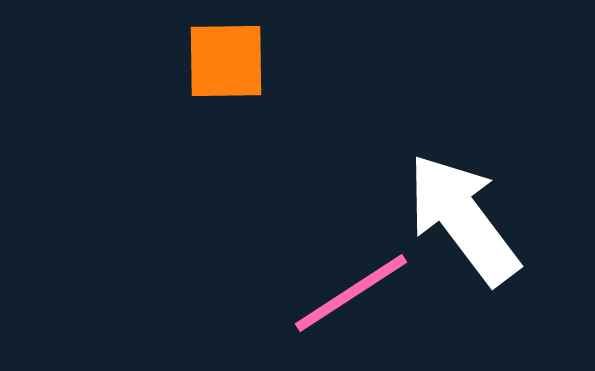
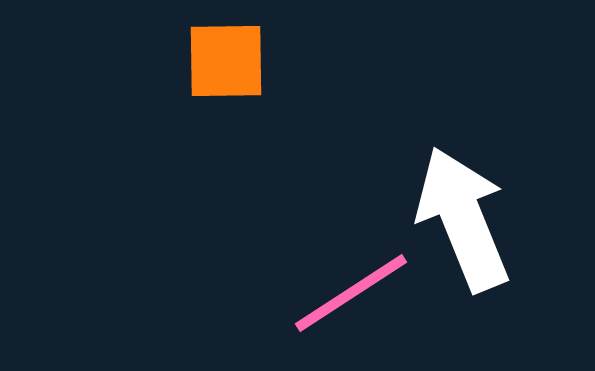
white arrow: rotated 15 degrees clockwise
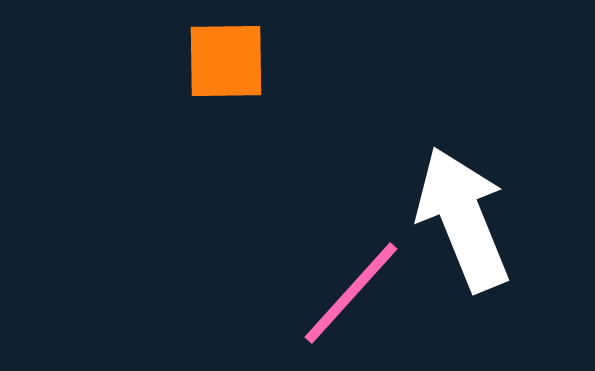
pink line: rotated 15 degrees counterclockwise
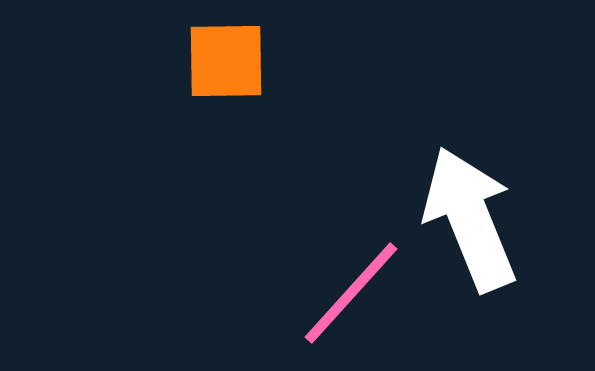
white arrow: moved 7 px right
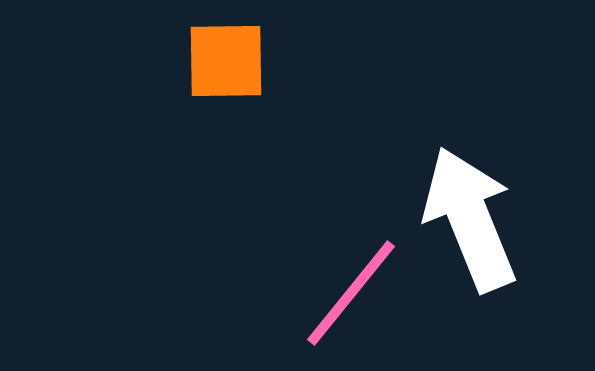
pink line: rotated 3 degrees counterclockwise
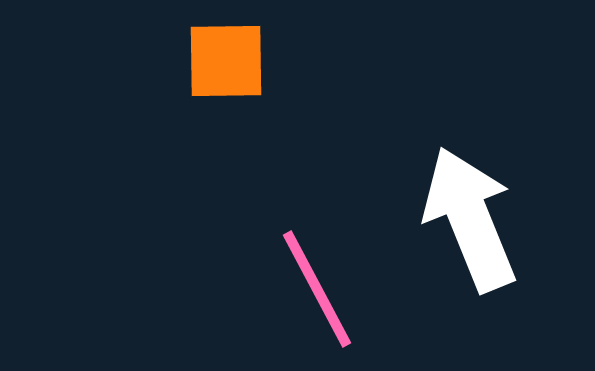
pink line: moved 34 px left, 4 px up; rotated 67 degrees counterclockwise
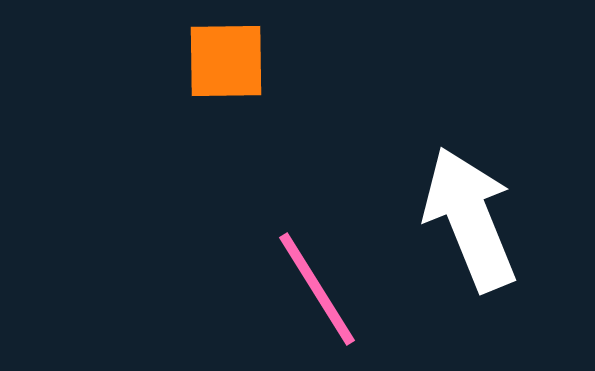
pink line: rotated 4 degrees counterclockwise
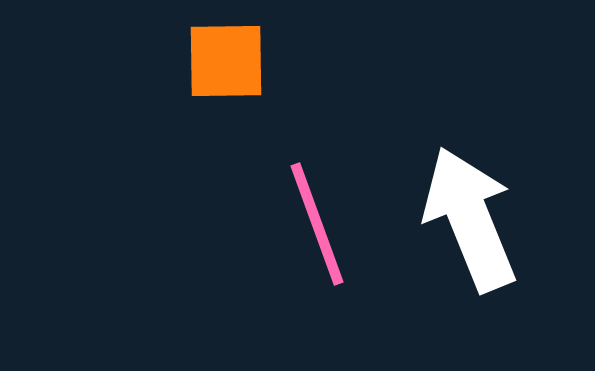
pink line: moved 65 px up; rotated 12 degrees clockwise
